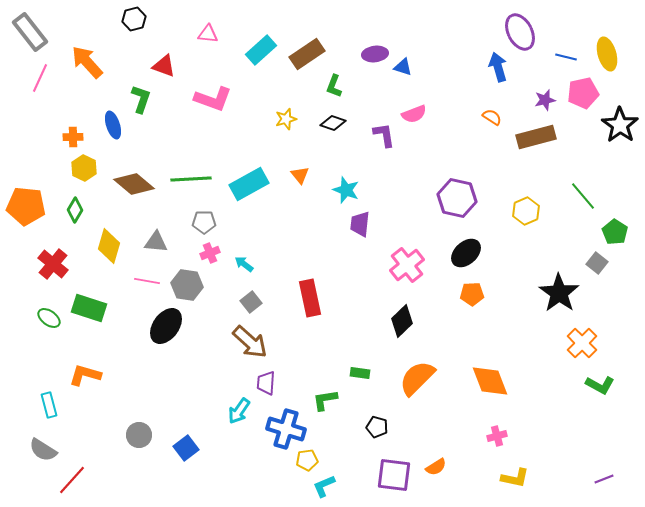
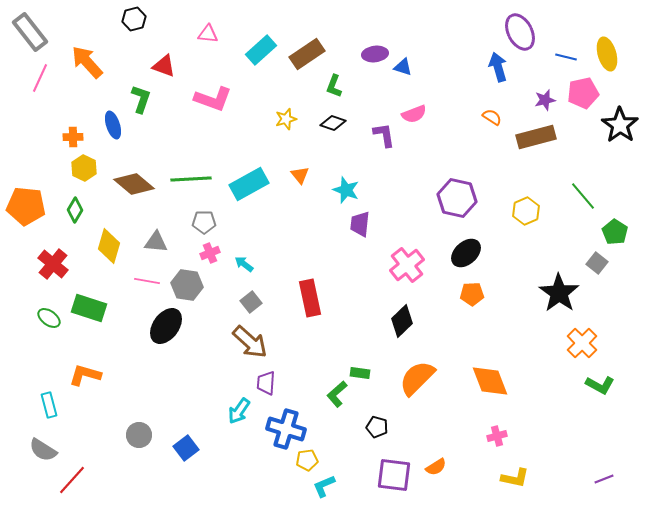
green L-shape at (325, 400): moved 12 px right, 6 px up; rotated 32 degrees counterclockwise
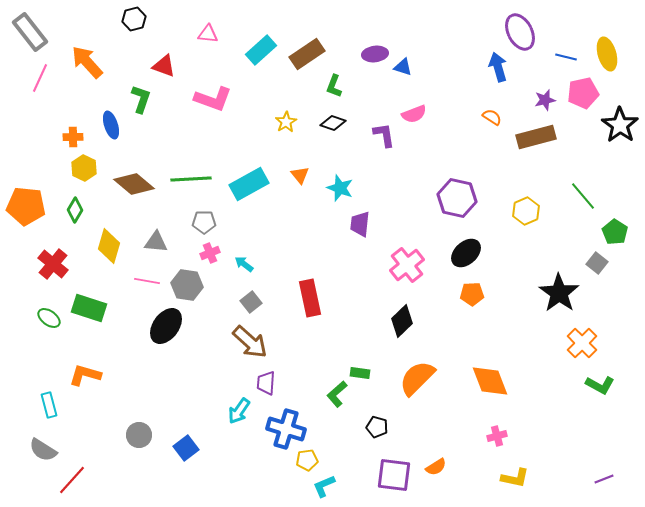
yellow star at (286, 119): moved 3 px down; rotated 15 degrees counterclockwise
blue ellipse at (113, 125): moved 2 px left
cyan star at (346, 190): moved 6 px left, 2 px up
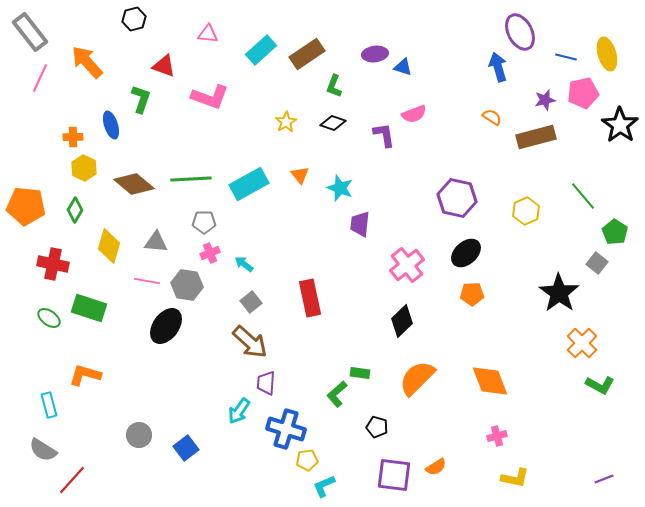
pink L-shape at (213, 99): moved 3 px left, 2 px up
red cross at (53, 264): rotated 28 degrees counterclockwise
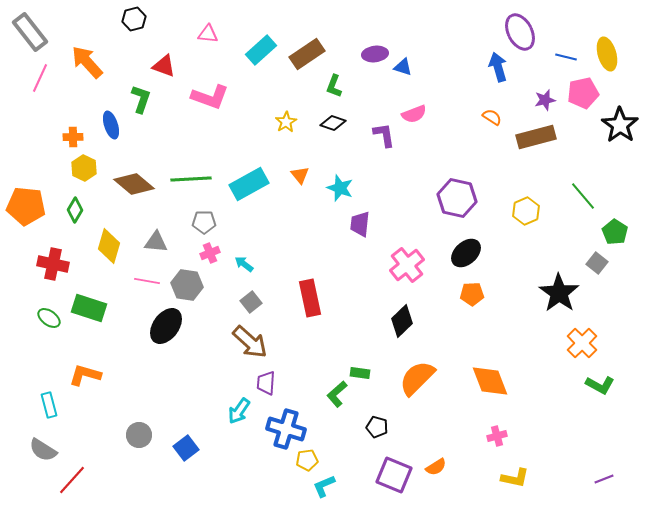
purple square at (394, 475): rotated 15 degrees clockwise
